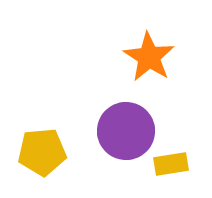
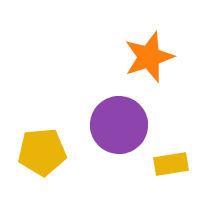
orange star: rotated 21 degrees clockwise
purple circle: moved 7 px left, 6 px up
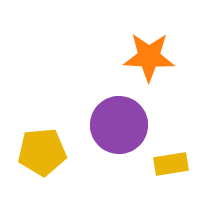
orange star: rotated 21 degrees clockwise
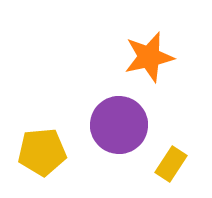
orange star: rotated 15 degrees counterclockwise
yellow rectangle: rotated 48 degrees counterclockwise
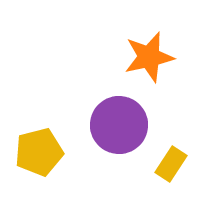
yellow pentagon: moved 3 px left; rotated 9 degrees counterclockwise
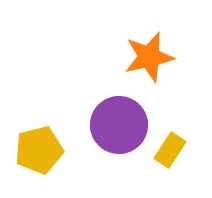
yellow pentagon: moved 2 px up
yellow rectangle: moved 1 px left, 14 px up
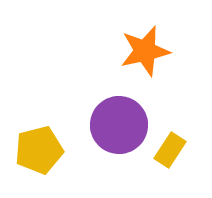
orange star: moved 4 px left, 6 px up
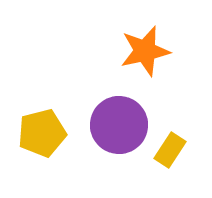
yellow pentagon: moved 3 px right, 17 px up
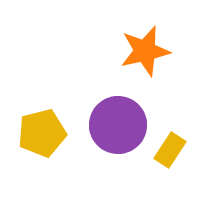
purple circle: moved 1 px left
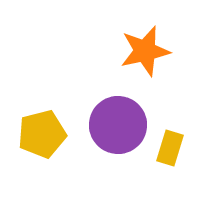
yellow pentagon: moved 1 px down
yellow rectangle: moved 2 px up; rotated 16 degrees counterclockwise
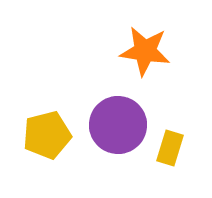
orange star: rotated 21 degrees clockwise
yellow pentagon: moved 5 px right, 1 px down
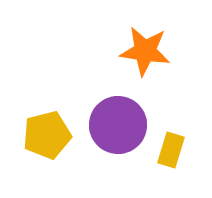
yellow rectangle: moved 1 px right, 2 px down
